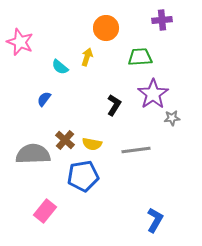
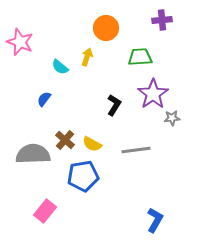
yellow semicircle: rotated 18 degrees clockwise
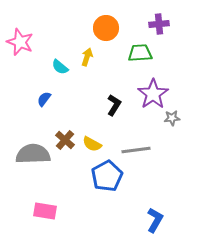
purple cross: moved 3 px left, 4 px down
green trapezoid: moved 4 px up
blue pentagon: moved 24 px right; rotated 20 degrees counterclockwise
pink rectangle: rotated 60 degrees clockwise
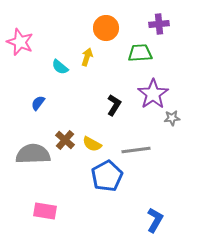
blue semicircle: moved 6 px left, 4 px down
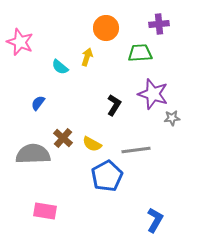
purple star: rotated 20 degrees counterclockwise
brown cross: moved 2 px left, 2 px up
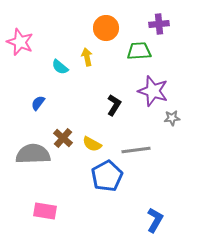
green trapezoid: moved 1 px left, 2 px up
yellow arrow: rotated 30 degrees counterclockwise
purple star: moved 3 px up
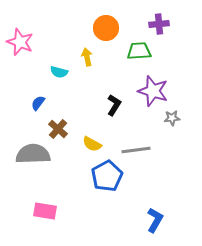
cyan semicircle: moved 1 px left, 5 px down; rotated 24 degrees counterclockwise
brown cross: moved 5 px left, 9 px up
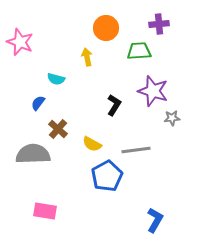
cyan semicircle: moved 3 px left, 7 px down
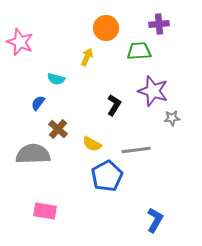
yellow arrow: rotated 36 degrees clockwise
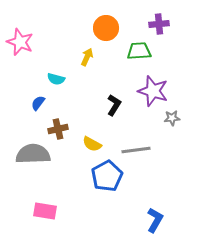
brown cross: rotated 36 degrees clockwise
